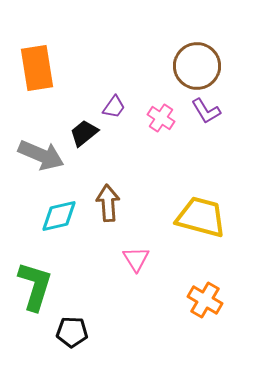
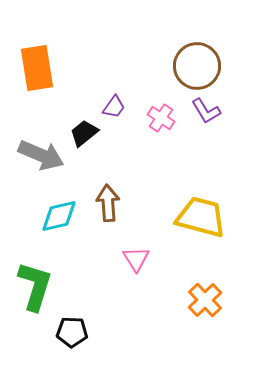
orange cross: rotated 16 degrees clockwise
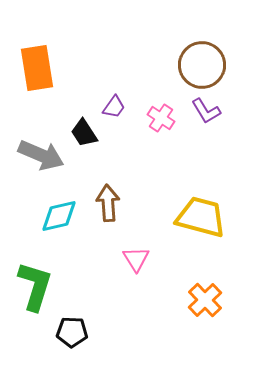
brown circle: moved 5 px right, 1 px up
black trapezoid: rotated 84 degrees counterclockwise
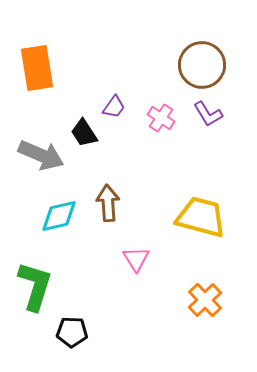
purple L-shape: moved 2 px right, 3 px down
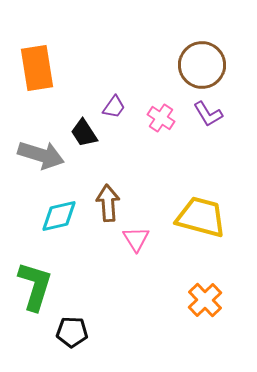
gray arrow: rotated 6 degrees counterclockwise
pink triangle: moved 20 px up
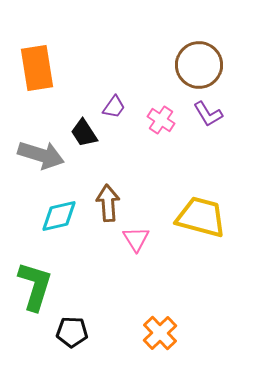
brown circle: moved 3 px left
pink cross: moved 2 px down
orange cross: moved 45 px left, 33 px down
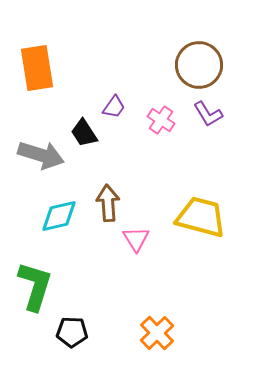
orange cross: moved 3 px left
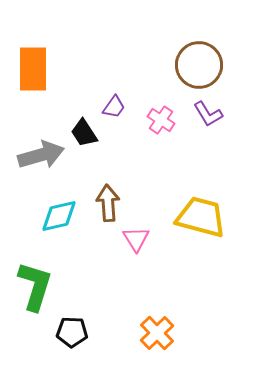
orange rectangle: moved 4 px left, 1 px down; rotated 9 degrees clockwise
gray arrow: rotated 33 degrees counterclockwise
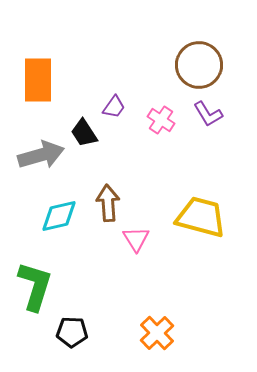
orange rectangle: moved 5 px right, 11 px down
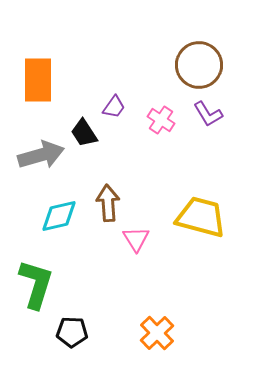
green L-shape: moved 1 px right, 2 px up
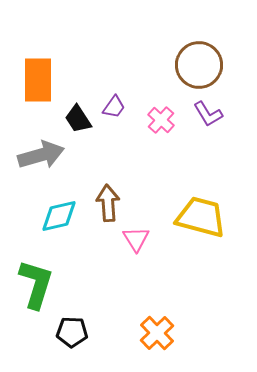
pink cross: rotated 8 degrees clockwise
black trapezoid: moved 6 px left, 14 px up
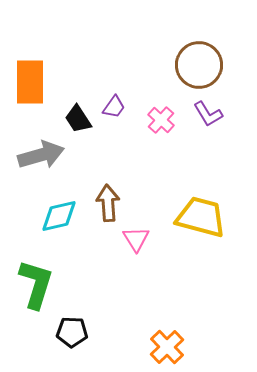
orange rectangle: moved 8 px left, 2 px down
orange cross: moved 10 px right, 14 px down
